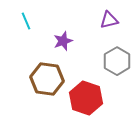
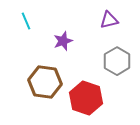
brown hexagon: moved 2 px left, 3 px down
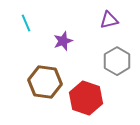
cyan line: moved 2 px down
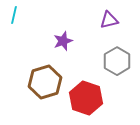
cyan line: moved 12 px left, 8 px up; rotated 36 degrees clockwise
brown hexagon: rotated 24 degrees counterclockwise
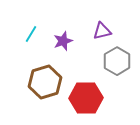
cyan line: moved 17 px right, 19 px down; rotated 18 degrees clockwise
purple triangle: moved 7 px left, 11 px down
red hexagon: rotated 20 degrees counterclockwise
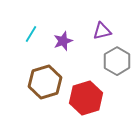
red hexagon: rotated 16 degrees counterclockwise
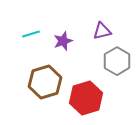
cyan line: rotated 42 degrees clockwise
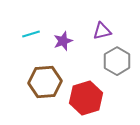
brown hexagon: rotated 12 degrees clockwise
